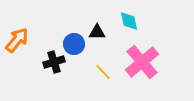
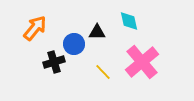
orange arrow: moved 18 px right, 12 px up
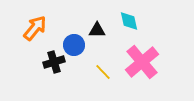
black triangle: moved 2 px up
blue circle: moved 1 px down
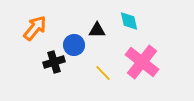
pink cross: rotated 12 degrees counterclockwise
yellow line: moved 1 px down
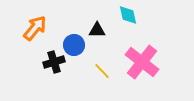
cyan diamond: moved 1 px left, 6 px up
yellow line: moved 1 px left, 2 px up
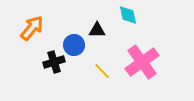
orange arrow: moved 3 px left
pink cross: rotated 16 degrees clockwise
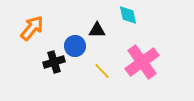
blue circle: moved 1 px right, 1 px down
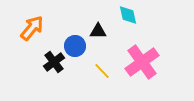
black triangle: moved 1 px right, 1 px down
black cross: rotated 20 degrees counterclockwise
